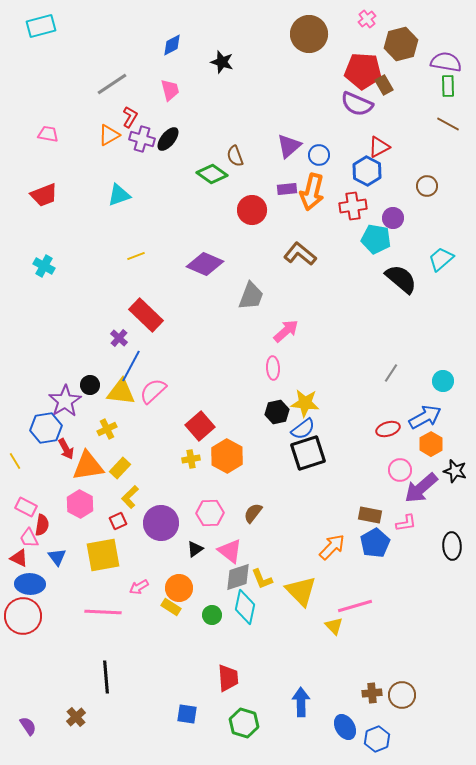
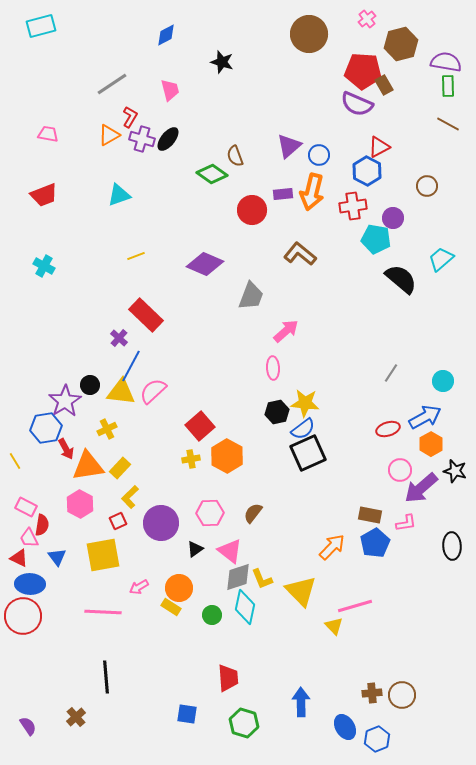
blue diamond at (172, 45): moved 6 px left, 10 px up
purple rectangle at (287, 189): moved 4 px left, 5 px down
black square at (308, 453): rotated 6 degrees counterclockwise
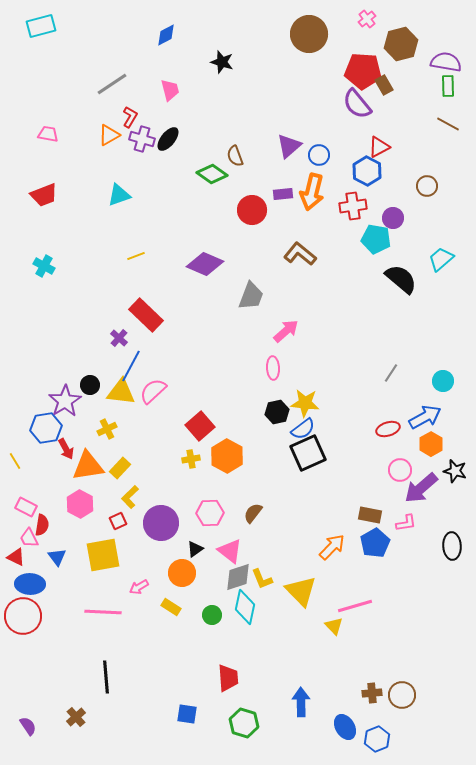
purple semicircle at (357, 104): rotated 28 degrees clockwise
red triangle at (19, 558): moved 3 px left, 1 px up
orange circle at (179, 588): moved 3 px right, 15 px up
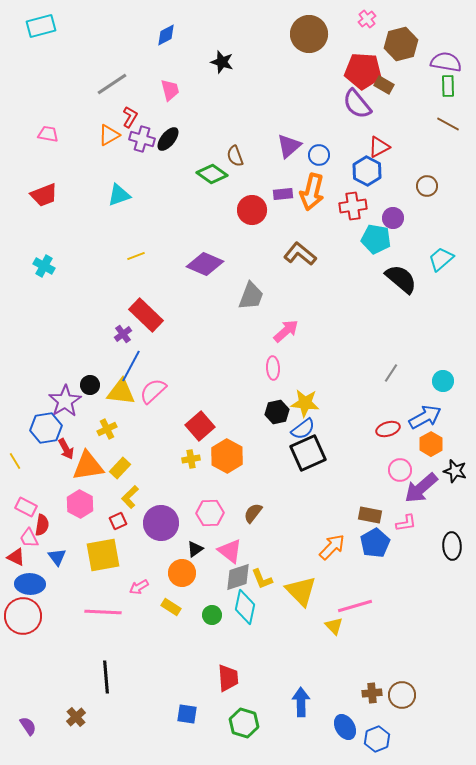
brown rectangle at (384, 85): rotated 30 degrees counterclockwise
purple cross at (119, 338): moved 4 px right, 4 px up; rotated 12 degrees clockwise
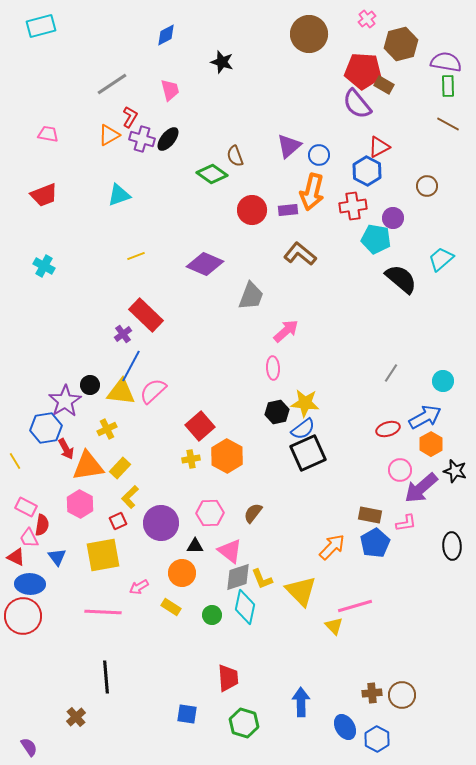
purple rectangle at (283, 194): moved 5 px right, 16 px down
black triangle at (195, 549): moved 3 px up; rotated 36 degrees clockwise
purple semicircle at (28, 726): moved 1 px right, 21 px down
blue hexagon at (377, 739): rotated 10 degrees counterclockwise
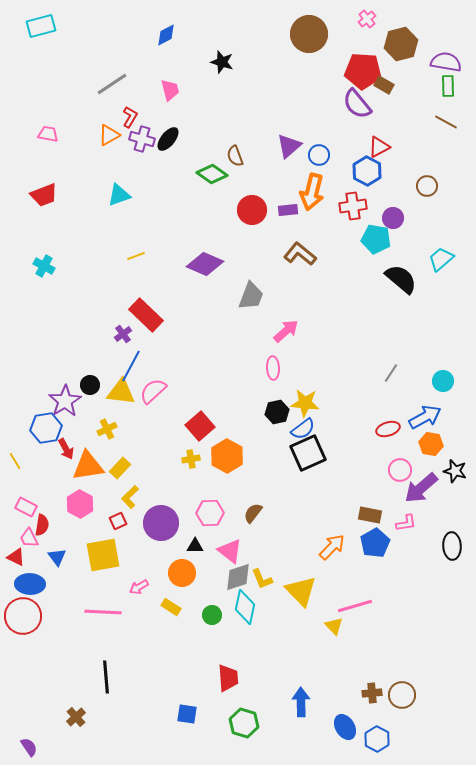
brown line at (448, 124): moved 2 px left, 2 px up
orange hexagon at (431, 444): rotated 20 degrees counterclockwise
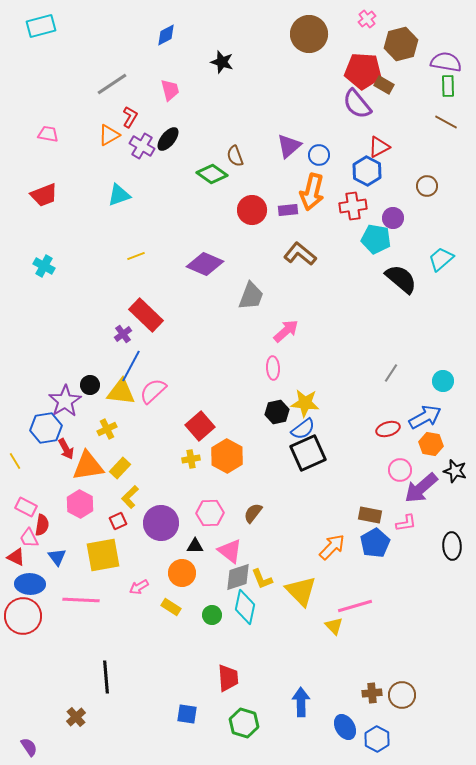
purple cross at (142, 139): moved 7 px down; rotated 15 degrees clockwise
pink line at (103, 612): moved 22 px left, 12 px up
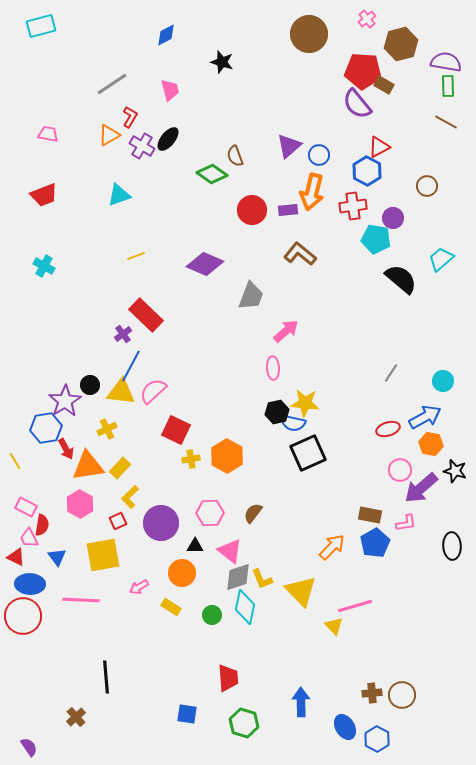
red square at (200, 426): moved 24 px left, 4 px down; rotated 24 degrees counterclockwise
blue semicircle at (303, 429): moved 10 px left, 6 px up; rotated 50 degrees clockwise
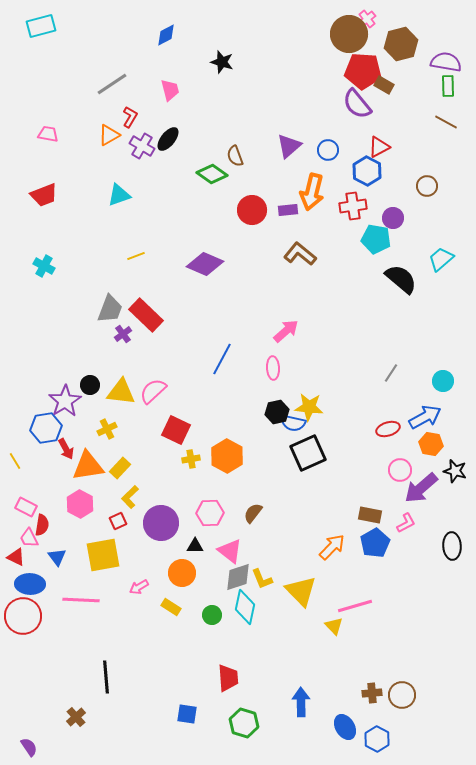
brown circle at (309, 34): moved 40 px right
blue circle at (319, 155): moved 9 px right, 5 px up
gray trapezoid at (251, 296): moved 141 px left, 13 px down
blue line at (131, 366): moved 91 px right, 7 px up
yellow star at (305, 403): moved 4 px right, 4 px down
pink L-shape at (406, 523): rotated 20 degrees counterclockwise
